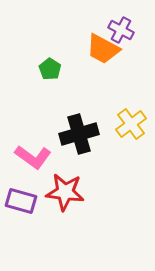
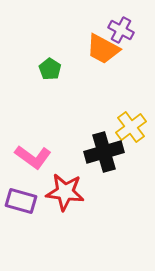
yellow cross: moved 3 px down
black cross: moved 25 px right, 18 px down
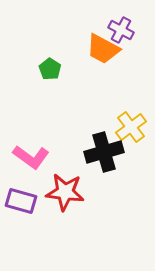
pink L-shape: moved 2 px left
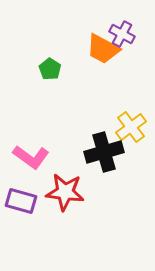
purple cross: moved 1 px right, 4 px down
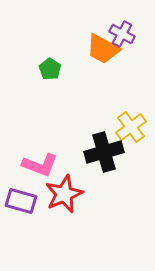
pink L-shape: moved 9 px right, 8 px down; rotated 15 degrees counterclockwise
red star: moved 1 px left, 2 px down; rotated 30 degrees counterclockwise
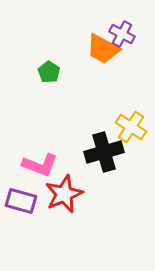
green pentagon: moved 1 px left, 3 px down
yellow cross: rotated 20 degrees counterclockwise
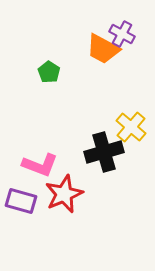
yellow cross: rotated 8 degrees clockwise
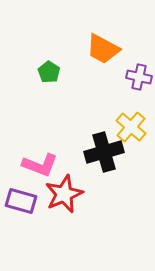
purple cross: moved 17 px right, 43 px down; rotated 15 degrees counterclockwise
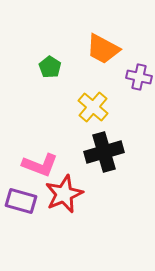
green pentagon: moved 1 px right, 5 px up
yellow cross: moved 38 px left, 20 px up
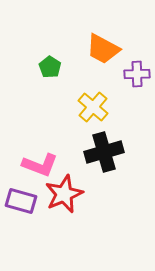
purple cross: moved 2 px left, 3 px up; rotated 15 degrees counterclockwise
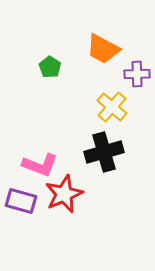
yellow cross: moved 19 px right
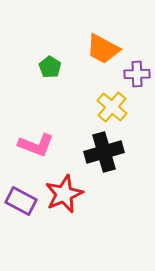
pink L-shape: moved 4 px left, 20 px up
purple rectangle: rotated 12 degrees clockwise
